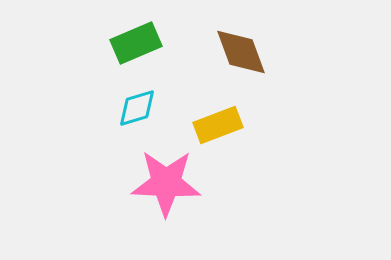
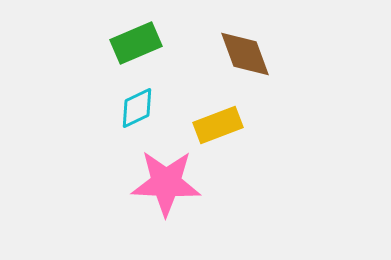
brown diamond: moved 4 px right, 2 px down
cyan diamond: rotated 9 degrees counterclockwise
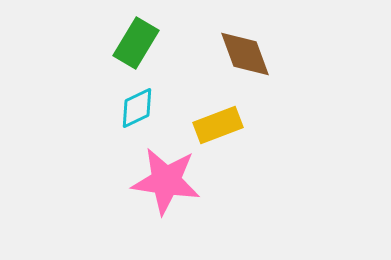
green rectangle: rotated 36 degrees counterclockwise
pink star: moved 2 px up; rotated 6 degrees clockwise
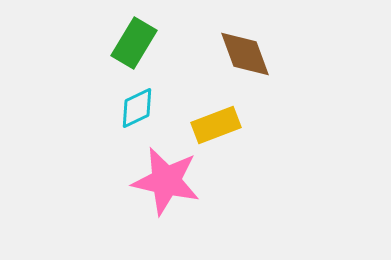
green rectangle: moved 2 px left
yellow rectangle: moved 2 px left
pink star: rotated 4 degrees clockwise
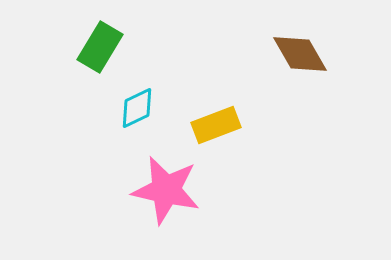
green rectangle: moved 34 px left, 4 px down
brown diamond: moved 55 px right; rotated 10 degrees counterclockwise
pink star: moved 9 px down
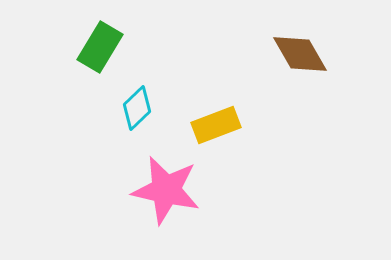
cyan diamond: rotated 18 degrees counterclockwise
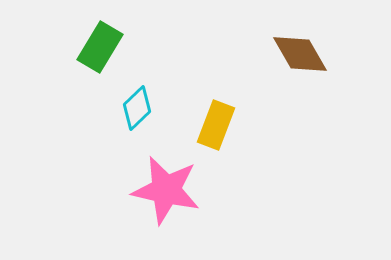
yellow rectangle: rotated 48 degrees counterclockwise
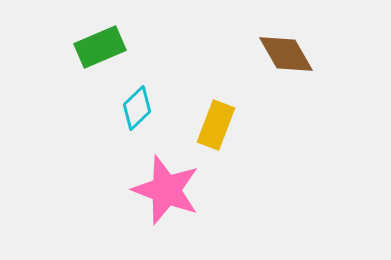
green rectangle: rotated 36 degrees clockwise
brown diamond: moved 14 px left
pink star: rotated 8 degrees clockwise
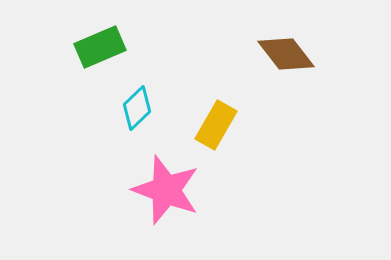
brown diamond: rotated 8 degrees counterclockwise
yellow rectangle: rotated 9 degrees clockwise
